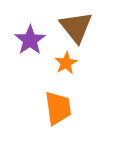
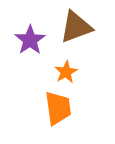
brown triangle: rotated 48 degrees clockwise
orange star: moved 9 px down
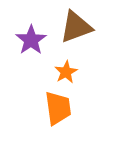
purple star: moved 1 px right
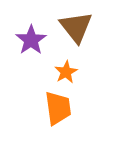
brown triangle: rotated 48 degrees counterclockwise
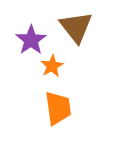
orange star: moved 14 px left, 6 px up
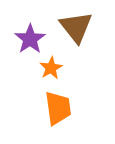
purple star: moved 1 px left, 1 px up
orange star: moved 1 px left, 2 px down
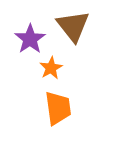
brown triangle: moved 3 px left, 1 px up
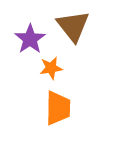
orange star: rotated 20 degrees clockwise
orange trapezoid: rotated 9 degrees clockwise
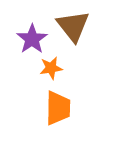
purple star: moved 2 px right
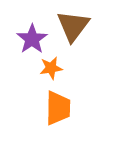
brown triangle: rotated 15 degrees clockwise
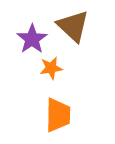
brown triangle: rotated 24 degrees counterclockwise
orange trapezoid: moved 7 px down
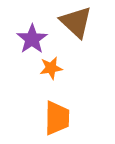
brown triangle: moved 3 px right, 4 px up
orange trapezoid: moved 1 px left, 3 px down
